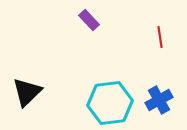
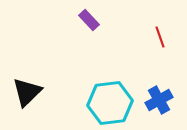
red line: rotated 10 degrees counterclockwise
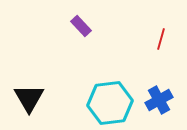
purple rectangle: moved 8 px left, 6 px down
red line: moved 1 px right, 2 px down; rotated 35 degrees clockwise
black triangle: moved 2 px right, 6 px down; rotated 16 degrees counterclockwise
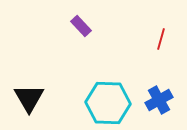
cyan hexagon: moved 2 px left; rotated 9 degrees clockwise
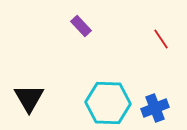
red line: rotated 50 degrees counterclockwise
blue cross: moved 4 px left, 8 px down; rotated 8 degrees clockwise
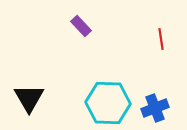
red line: rotated 25 degrees clockwise
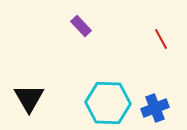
red line: rotated 20 degrees counterclockwise
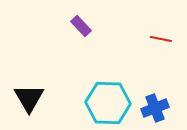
red line: rotated 50 degrees counterclockwise
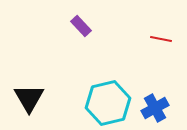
cyan hexagon: rotated 15 degrees counterclockwise
blue cross: rotated 8 degrees counterclockwise
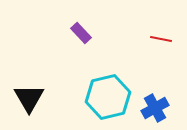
purple rectangle: moved 7 px down
cyan hexagon: moved 6 px up
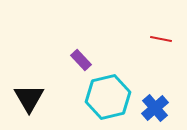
purple rectangle: moved 27 px down
blue cross: rotated 12 degrees counterclockwise
